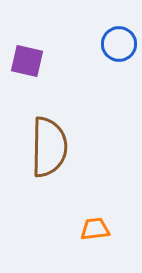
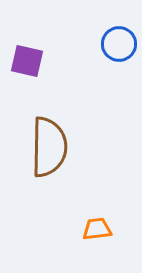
orange trapezoid: moved 2 px right
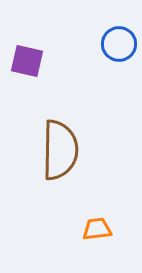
brown semicircle: moved 11 px right, 3 px down
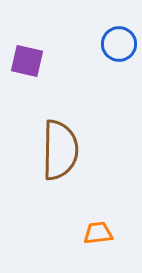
orange trapezoid: moved 1 px right, 4 px down
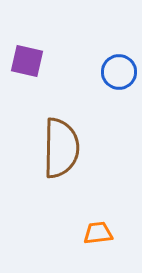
blue circle: moved 28 px down
brown semicircle: moved 1 px right, 2 px up
